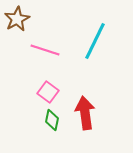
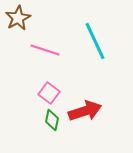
brown star: moved 1 px right, 1 px up
cyan line: rotated 51 degrees counterclockwise
pink square: moved 1 px right, 1 px down
red arrow: moved 2 px up; rotated 80 degrees clockwise
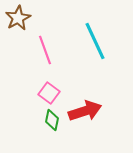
pink line: rotated 52 degrees clockwise
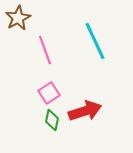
pink square: rotated 20 degrees clockwise
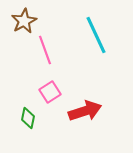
brown star: moved 6 px right, 3 px down
cyan line: moved 1 px right, 6 px up
pink square: moved 1 px right, 1 px up
green diamond: moved 24 px left, 2 px up
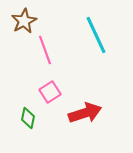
red arrow: moved 2 px down
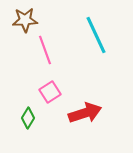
brown star: moved 1 px right, 1 px up; rotated 25 degrees clockwise
green diamond: rotated 20 degrees clockwise
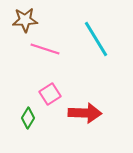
cyan line: moved 4 px down; rotated 6 degrees counterclockwise
pink line: moved 1 px up; rotated 52 degrees counterclockwise
pink square: moved 2 px down
red arrow: rotated 20 degrees clockwise
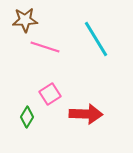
pink line: moved 2 px up
red arrow: moved 1 px right, 1 px down
green diamond: moved 1 px left, 1 px up
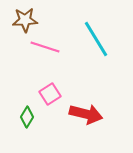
red arrow: rotated 12 degrees clockwise
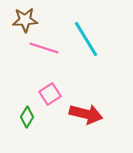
cyan line: moved 10 px left
pink line: moved 1 px left, 1 px down
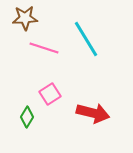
brown star: moved 2 px up
red arrow: moved 7 px right, 1 px up
